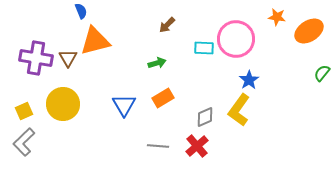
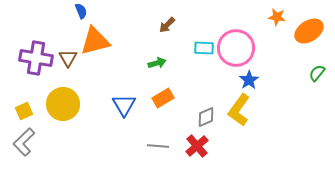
pink circle: moved 9 px down
green semicircle: moved 5 px left
gray diamond: moved 1 px right
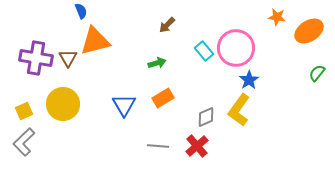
cyan rectangle: moved 3 px down; rotated 48 degrees clockwise
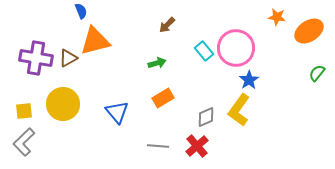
brown triangle: rotated 30 degrees clockwise
blue triangle: moved 7 px left, 7 px down; rotated 10 degrees counterclockwise
yellow square: rotated 18 degrees clockwise
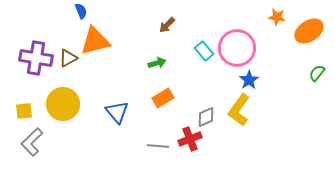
pink circle: moved 1 px right
gray L-shape: moved 8 px right
red cross: moved 7 px left, 7 px up; rotated 20 degrees clockwise
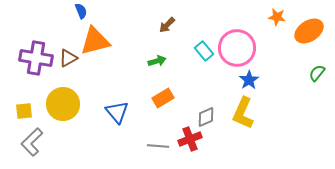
green arrow: moved 2 px up
yellow L-shape: moved 4 px right, 3 px down; rotated 12 degrees counterclockwise
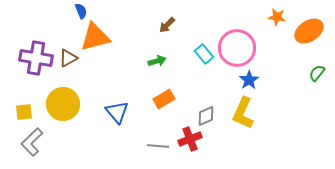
orange triangle: moved 4 px up
cyan rectangle: moved 3 px down
orange rectangle: moved 1 px right, 1 px down
yellow square: moved 1 px down
gray diamond: moved 1 px up
